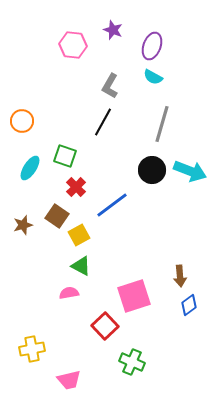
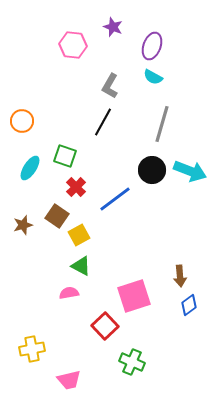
purple star: moved 3 px up
blue line: moved 3 px right, 6 px up
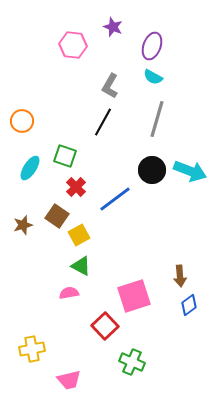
gray line: moved 5 px left, 5 px up
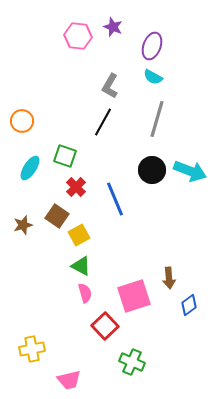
pink hexagon: moved 5 px right, 9 px up
blue line: rotated 76 degrees counterclockwise
brown arrow: moved 11 px left, 2 px down
pink semicircle: moved 16 px right; rotated 84 degrees clockwise
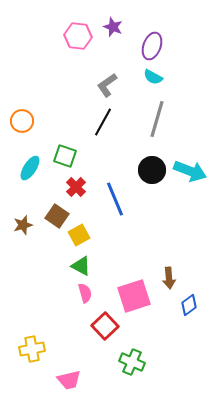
gray L-shape: moved 3 px left, 1 px up; rotated 25 degrees clockwise
